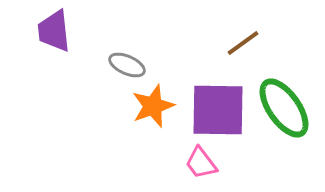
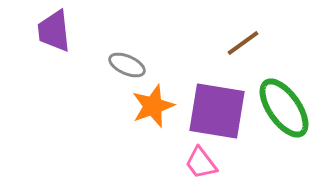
purple square: moved 1 px left, 1 px down; rotated 8 degrees clockwise
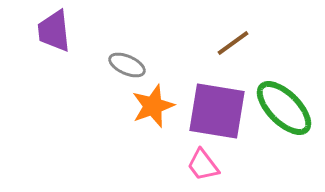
brown line: moved 10 px left
green ellipse: rotated 10 degrees counterclockwise
pink trapezoid: moved 2 px right, 2 px down
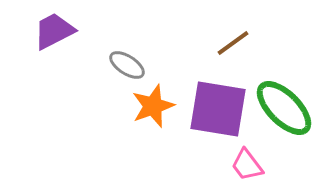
purple trapezoid: rotated 69 degrees clockwise
gray ellipse: rotated 9 degrees clockwise
purple square: moved 1 px right, 2 px up
pink trapezoid: moved 44 px right
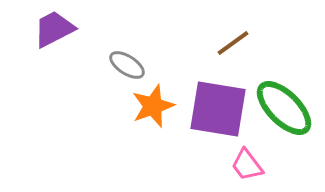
purple trapezoid: moved 2 px up
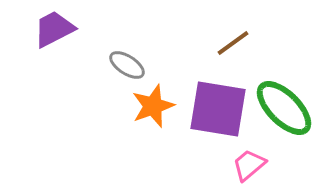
pink trapezoid: moved 2 px right; rotated 87 degrees clockwise
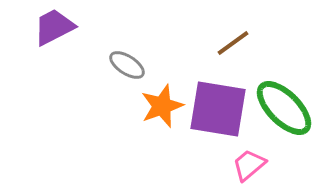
purple trapezoid: moved 2 px up
orange star: moved 9 px right
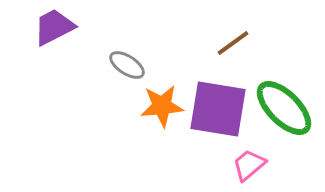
orange star: rotated 15 degrees clockwise
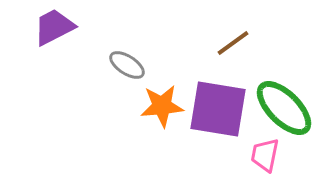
pink trapezoid: moved 16 px right, 10 px up; rotated 39 degrees counterclockwise
